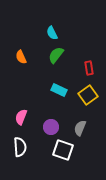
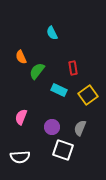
green semicircle: moved 19 px left, 16 px down
red rectangle: moved 16 px left
purple circle: moved 1 px right
white semicircle: moved 10 px down; rotated 90 degrees clockwise
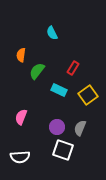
orange semicircle: moved 2 px up; rotated 32 degrees clockwise
red rectangle: rotated 40 degrees clockwise
purple circle: moved 5 px right
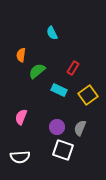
green semicircle: rotated 12 degrees clockwise
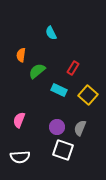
cyan semicircle: moved 1 px left
yellow square: rotated 12 degrees counterclockwise
pink semicircle: moved 2 px left, 3 px down
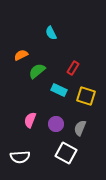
orange semicircle: rotated 56 degrees clockwise
yellow square: moved 2 px left, 1 px down; rotated 24 degrees counterclockwise
pink semicircle: moved 11 px right
purple circle: moved 1 px left, 3 px up
white square: moved 3 px right, 3 px down; rotated 10 degrees clockwise
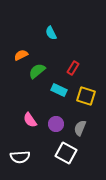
pink semicircle: rotated 56 degrees counterclockwise
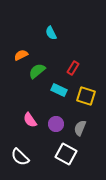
white square: moved 1 px down
white semicircle: rotated 48 degrees clockwise
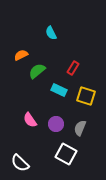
white semicircle: moved 6 px down
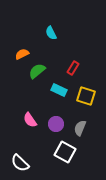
orange semicircle: moved 1 px right, 1 px up
white square: moved 1 px left, 2 px up
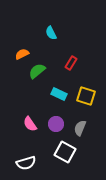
red rectangle: moved 2 px left, 5 px up
cyan rectangle: moved 4 px down
pink semicircle: moved 4 px down
white semicircle: moved 6 px right; rotated 60 degrees counterclockwise
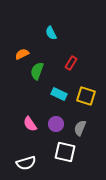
green semicircle: rotated 30 degrees counterclockwise
white square: rotated 15 degrees counterclockwise
